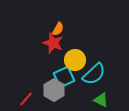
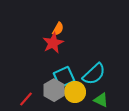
red star: rotated 25 degrees clockwise
yellow circle: moved 32 px down
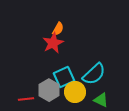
gray hexagon: moved 5 px left
red line: rotated 42 degrees clockwise
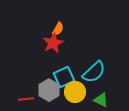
cyan semicircle: moved 2 px up
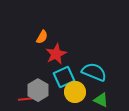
orange semicircle: moved 16 px left, 8 px down
red star: moved 3 px right, 11 px down
cyan semicircle: rotated 115 degrees counterclockwise
gray hexagon: moved 11 px left
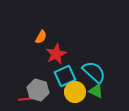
orange semicircle: moved 1 px left
cyan semicircle: rotated 20 degrees clockwise
cyan square: moved 1 px right, 1 px up
gray hexagon: rotated 15 degrees counterclockwise
green triangle: moved 5 px left, 9 px up
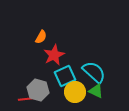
red star: moved 2 px left, 1 px down
